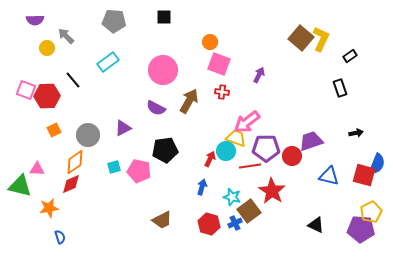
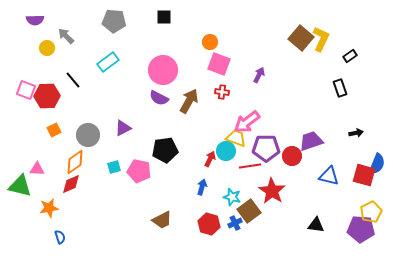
purple semicircle at (156, 108): moved 3 px right, 10 px up
black triangle at (316, 225): rotated 18 degrees counterclockwise
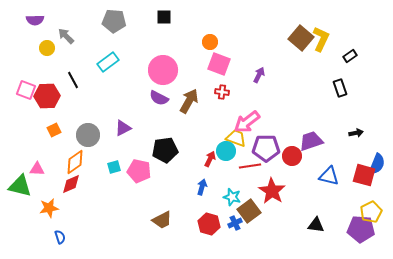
black line at (73, 80): rotated 12 degrees clockwise
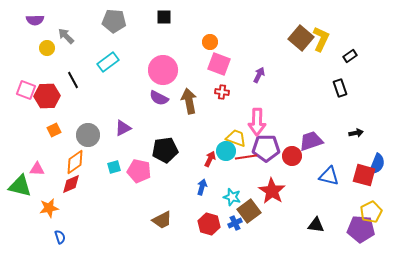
brown arrow at (189, 101): rotated 40 degrees counterclockwise
pink arrow at (247, 122): moved 10 px right; rotated 52 degrees counterclockwise
red line at (250, 166): moved 4 px left, 9 px up
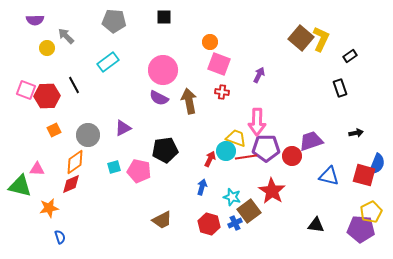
black line at (73, 80): moved 1 px right, 5 px down
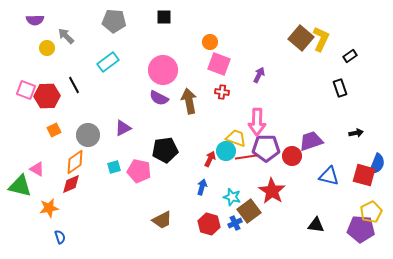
pink triangle at (37, 169): rotated 28 degrees clockwise
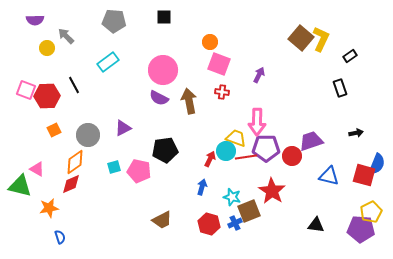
brown square at (249, 211): rotated 15 degrees clockwise
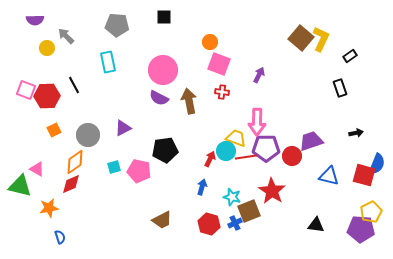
gray pentagon at (114, 21): moved 3 px right, 4 px down
cyan rectangle at (108, 62): rotated 65 degrees counterclockwise
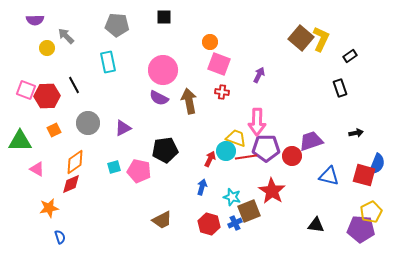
gray circle at (88, 135): moved 12 px up
green triangle at (20, 186): moved 45 px up; rotated 15 degrees counterclockwise
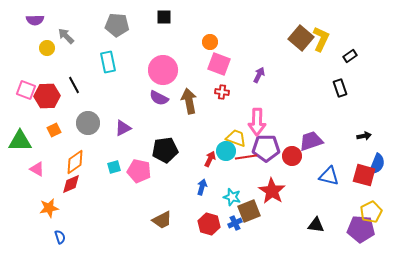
black arrow at (356, 133): moved 8 px right, 3 px down
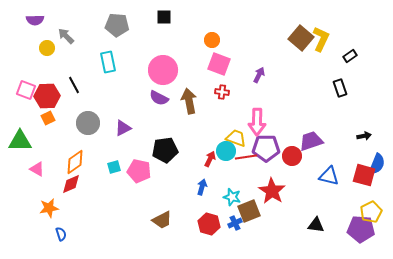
orange circle at (210, 42): moved 2 px right, 2 px up
orange square at (54, 130): moved 6 px left, 12 px up
blue semicircle at (60, 237): moved 1 px right, 3 px up
